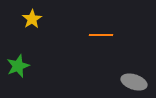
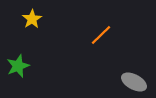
orange line: rotated 45 degrees counterclockwise
gray ellipse: rotated 10 degrees clockwise
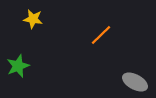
yellow star: moved 1 px right; rotated 30 degrees counterclockwise
gray ellipse: moved 1 px right
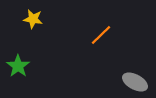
green star: rotated 15 degrees counterclockwise
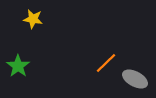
orange line: moved 5 px right, 28 px down
gray ellipse: moved 3 px up
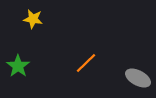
orange line: moved 20 px left
gray ellipse: moved 3 px right, 1 px up
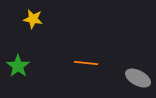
orange line: rotated 50 degrees clockwise
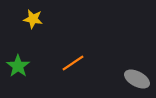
orange line: moved 13 px left; rotated 40 degrees counterclockwise
gray ellipse: moved 1 px left, 1 px down
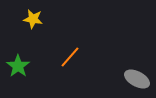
orange line: moved 3 px left, 6 px up; rotated 15 degrees counterclockwise
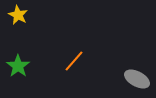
yellow star: moved 15 px left, 4 px up; rotated 18 degrees clockwise
orange line: moved 4 px right, 4 px down
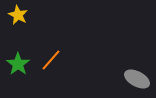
orange line: moved 23 px left, 1 px up
green star: moved 2 px up
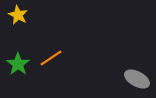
orange line: moved 2 px up; rotated 15 degrees clockwise
